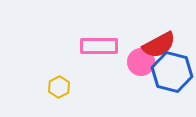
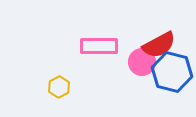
pink circle: moved 1 px right
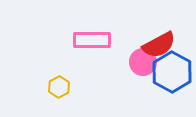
pink rectangle: moved 7 px left, 6 px up
pink circle: moved 1 px right
blue hexagon: rotated 15 degrees clockwise
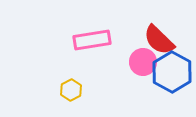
pink rectangle: rotated 9 degrees counterclockwise
red semicircle: moved 5 px up; rotated 72 degrees clockwise
yellow hexagon: moved 12 px right, 3 px down
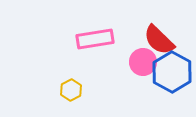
pink rectangle: moved 3 px right, 1 px up
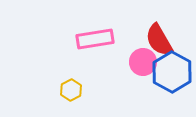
red semicircle: rotated 16 degrees clockwise
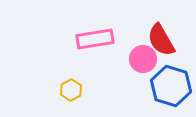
red semicircle: moved 2 px right
pink circle: moved 3 px up
blue hexagon: moved 1 px left, 14 px down; rotated 12 degrees counterclockwise
